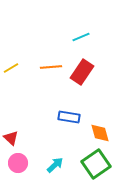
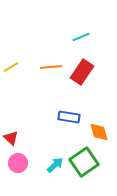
yellow line: moved 1 px up
orange diamond: moved 1 px left, 1 px up
green square: moved 12 px left, 2 px up
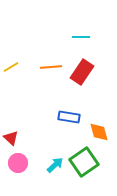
cyan line: rotated 24 degrees clockwise
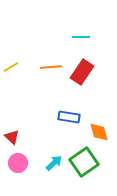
red triangle: moved 1 px right, 1 px up
cyan arrow: moved 1 px left, 2 px up
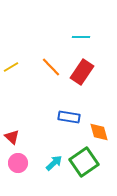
orange line: rotated 50 degrees clockwise
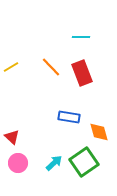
red rectangle: moved 1 px down; rotated 55 degrees counterclockwise
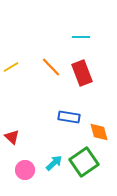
pink circle: moved 7 px right, 7 px down
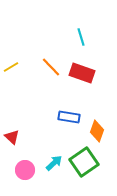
cyan line: rotated 72 degrees clockwise
red rectangle: rotated 50 degrees counterclockwise
orange diamond: moved 2 px left, 1 px up; rotated 35 degrees clockwise
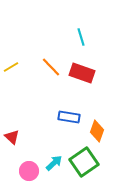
pink circle: moved 4 px right, 1 px down
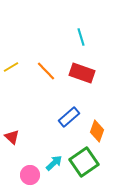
orange line: moved 5 px left, 4 px down
blue rectangle: rotated 50 degrees counterclockwise
pink circle: moved 1 px right, 4 px down
